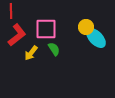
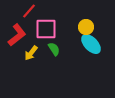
red line: moved 18 px right; rotated 42 degrees clockwise
cyan ellipse: moved 5 px left, 6 px down
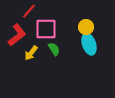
cyan ellipse: moved 2 px left; rotated 25 degrees clockwise
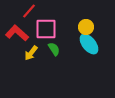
red L-shape: moved 2 px up; rotated 100 degrees counterclockwise
cyan ellipse: rotated 20 degrees counterclockwise
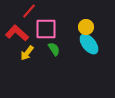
yellow arrow: moved 4 px left
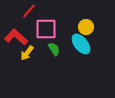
red L-shape: moved 1 px left, 4 px down
cyan ellipse: moved 8 px left
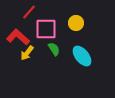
red line: moved 1 px down
yellow circle: moved 10 px left, 4 px up
red L-shape: moved 2 px right
cyan ellipse: moved 1 px right, 12 px down
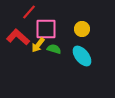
yellow circle: moved 6 px right, 6 px down
green semicircle: rotated 40 degrees counterclockwise
yellow arrow: moved 11 px right, 8 px up
